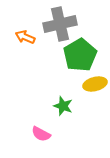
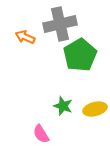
yellow ellipse: moved 25 px down
pink semicircle: rotated 30 degrees clockwise
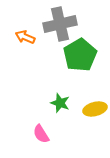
green star: moved 3 px left, 3 px up
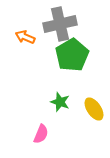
green pentagon: moved 8 px left
green star: moved 1 px up
yellow ellipse: moved 1 px left; rotated 70 degrees clockwise
pink semicircle: rotated 126 degrees counterclockwise
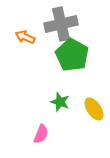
gray cross: moved 1 px right
green pentagon: rotated 12 degrees counterclockwise
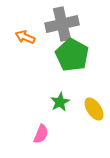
gray cross: moved 1 px right
green star: rotated 24 degrees clockwise
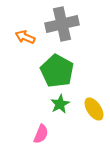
green pentagon: moved 15 px left, 16 px down
green star: moved 2 px down
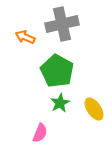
green star: moved 1 px up
pink semicircle: moved 1 px left, 1 px up
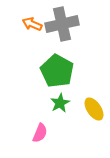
orange arrow: moved 7 px right, 13 px up
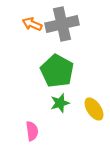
green star: rotated 12 degrees clockwise
pink semicircle: moved 8 px left, 2 px up; rotated 30 degrees counterclockwise
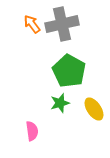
orange arrow: rotated 30 degrees clockwise
green pentagon: moved 12 px right
